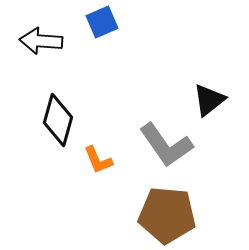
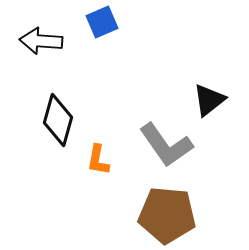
orange L-shape: rotated 32 degrees clockwise
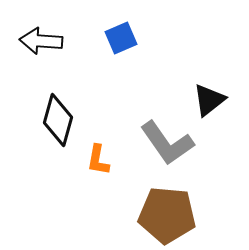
blue square: moved 19 px right, 16 px down
gray L-shape: moved 1 px right, 2 px up
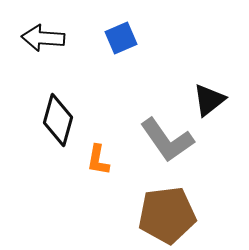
black arrow: moved 2 px right, 3 px up
gray L-shape: moved 3 px up
brown pentagon: rotated 12 degrees counterclockwise
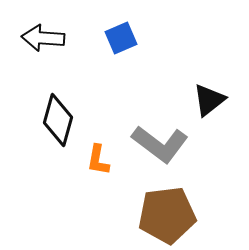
gray L-shape: moved 7 px left, 4 px down; rotated 18 degrees counterclockwise
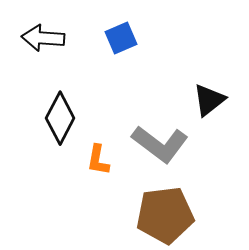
black diamond: moved 2 px right, 2 px up; rotated 12 degrees clockwise
brown pentagon: moved 2 px left
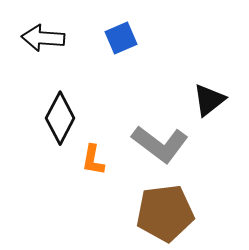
orange L-shape: moved 5 px left
brown pentagon: moved 2 px up
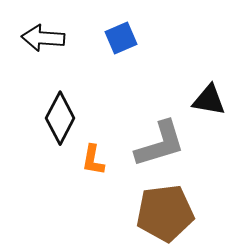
black triangle: rotated 48 degrees clockwise
gray L-shape: rotated 54 degrees counterclockwise
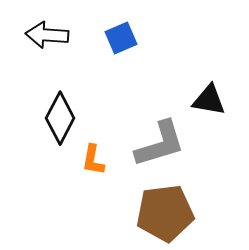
black arrow: moved 4 px right, 3 px up
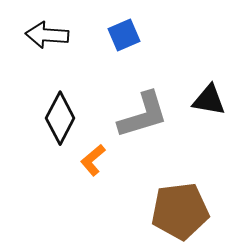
blue square: moved 3 px right, 3 px up
gray L-shape: moved 17 px left, 29 px up
orange L-shape: rotated 40 degrees clockwise
brown pentagon: moved 15 px right, 2 px up
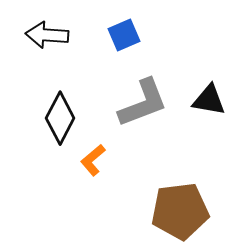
gray L-shape: moved 12 px up; rotated 4 degrees counterclockwise
